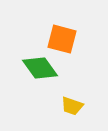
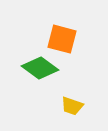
green diamond: rotated 18 degrees counterclockwise
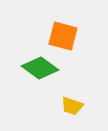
orange square: moved 1 px right, 3 px up
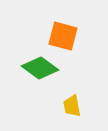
yellow trapezoid: rotated 60 degrees clockwise
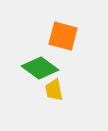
yellow trapezoid: moved 18 px left, 16 px up
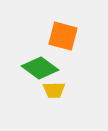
yellow trapezoid: rotated 80 degrees counterclockwise
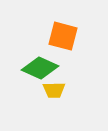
green diamond: rotated 12 degrees counterclockwise
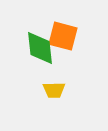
green diamond: moved 20 px up; rotated 60 degrees clockwise
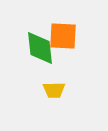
orange square: rotated 12 degrees counterclockwise
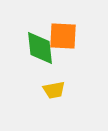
yellow trapezoid: rotated 10 degrees counterclockwise
